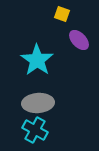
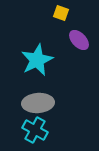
yellow square: moved 1 px left, 1 px up
cyan star: rotated 12 degrees clockwise
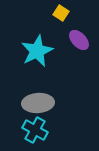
yellow square: rotated 14 degrees clockwise
cyan star: moved 9 px up
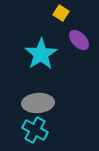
cyan star: moved 4 px right, 3 px down; rotated 8 degrees counterclockwise
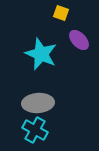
yellow square: rotated 14 degrees counterclockwise
cyan star: rotated 16 degrees counterclockwise
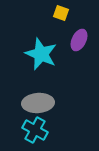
purple ellipse: rotated 70 degrees clockwise
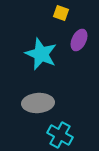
cyan cross: moved 25 px right, 5 px down
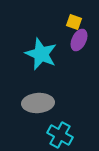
yellow square: moved 13 px right, 9 px down
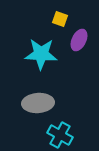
yellow square: moved 14 px left, 3 px up
cyan star: rotated 20 degrees counterclockwise
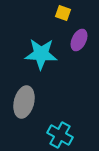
yellow square: moved 3 px right, 6 px up
gray ellipse: moved 14 px left, 1 px up; rotated 72 degrees counterclockwise
